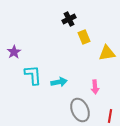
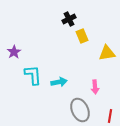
yellow rectangle: moved 2 px left, 1 px up
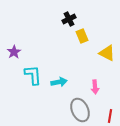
yellow triangle: rotated 36 degrees clockwise
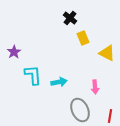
black cross: moved 1 px right, 1 px up; rotated 24 degrees counterclockwise
yellow rectangle: moved 1 px right, 2 px down
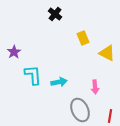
black cross: moved 15 px left, 4 px up
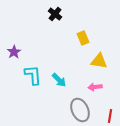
yellow triangle: moved 8 px left, 8 px down; rotated 18 degrees counterclockwise
cyan arrow: moved 2 px up; rotated 56 degrees clockwise
pink arrow: rotated 88 degrees clockwise
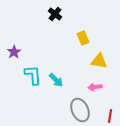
cyan arrow: moved 3 px left
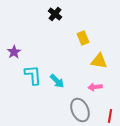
cyan arrow: moved 1 px right, 1 px down
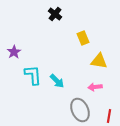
red line: moved 1 px left
